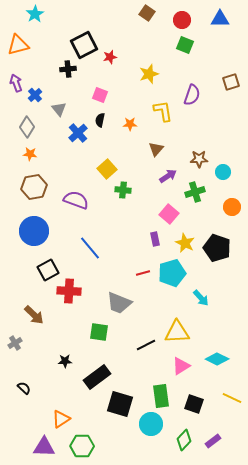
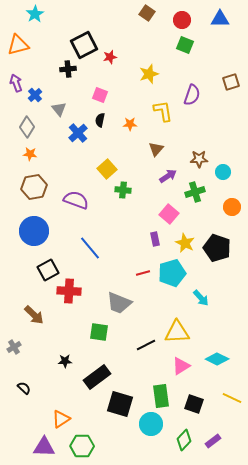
gray cross at (15, 343): moved 1 px left, 4 px down
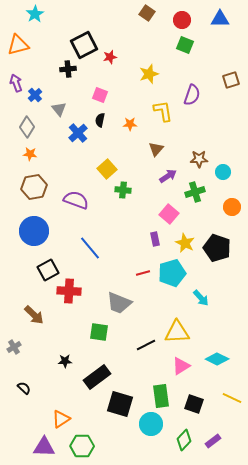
brown square at (231, 82): moved 2 px up
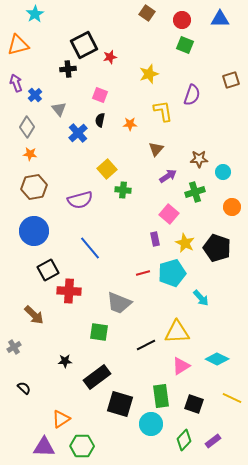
purple semicircle at (76, 200): moved 4 px right; rotated 145 degrees clockwise
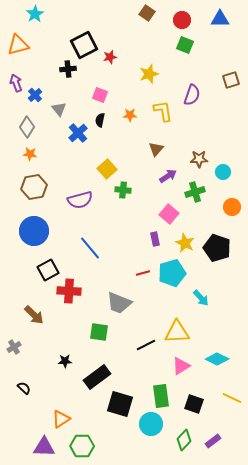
orange star at (130, 124): moved 9 px up
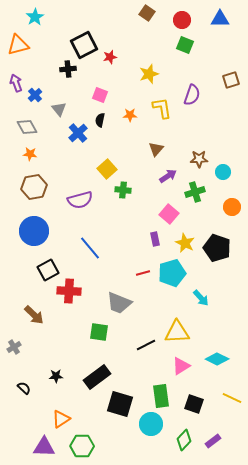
cyan star at (35, 14): moved 3 px down
yellow L-shape at (163, 111): moved 1 px left, 3 px up
gray diamond at (27, 127): rotated 60 degrees counterclockwise
black star at (65, 361): moved 9 px left, 15 px down
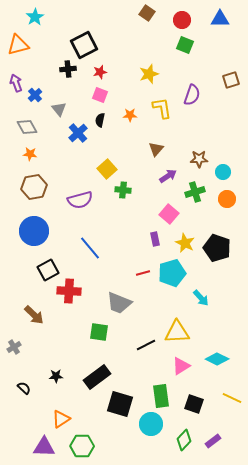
red star at (110, 57): moved 10 px left, 15 px down
orange circle at (232, 207): moved 5 px left, 8 px up
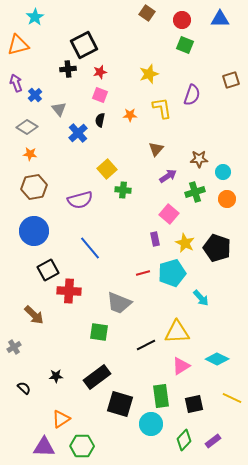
gray diamond at (27, 127): rotated 30 degrees counterclockwise
black square at (194, 404): rotated 30 degrees counterclockwise
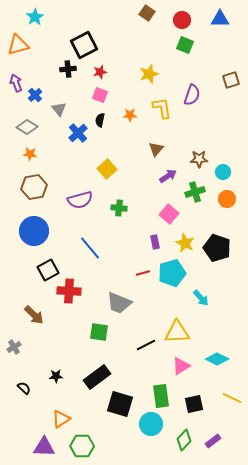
green cross at (123, 190): moved 4 px left, 18 px down
purple rectangle at (155, 239): moved 3 px down
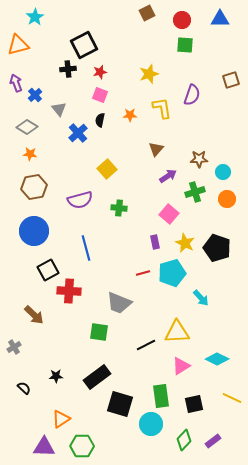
brown square at (147, 13): rotated 28 degrees clockwise
green square at (185, 45): rotated 18 degrees counterclockwise
blue line at (90, 248): moved 4 px left; rotated 25 degrees clockwise
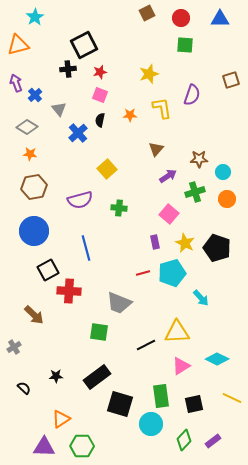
red circle at (182, 20): moved 1 px left, 2 px up
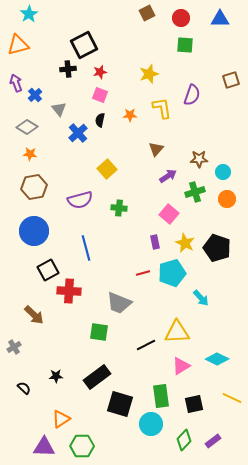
cyan star at (35, 17): moved 6 px left, 3 px up
